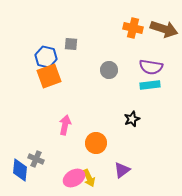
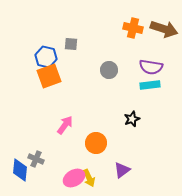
pink arrow: rotated 24 degrees clockwise
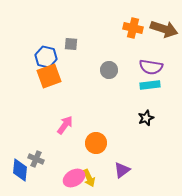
black star: moved 14 px right, 1 px up
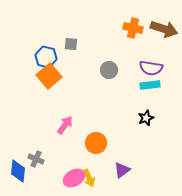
purple semicircle: moved 1 px down
orange square: rotated 20 degrees counterclockwise
blue diamond: moved 2 px left, 1 px down
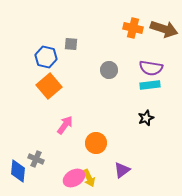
orange square: moved 10 px down
